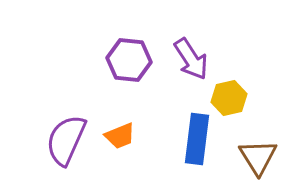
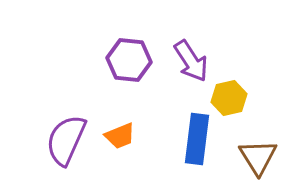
purple arrow: moved 2 px down
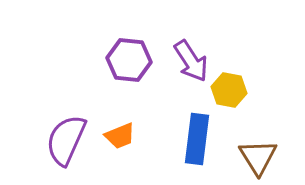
yellow hexagon: moved 8 px up; rotated 24 degrees clockwise
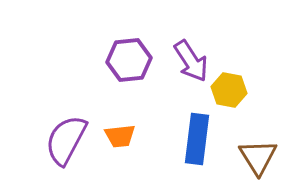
purple hexagon: rotated 12 degrees counterclockwise
orange trapezoid: rotated 16 degrees clockwise
purple semicircle: rotated 4 degrees clockwise
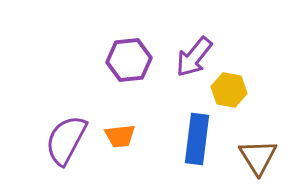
purple arrow: moved 3 px right, 4 px up; rotated 72 degrees clockwise
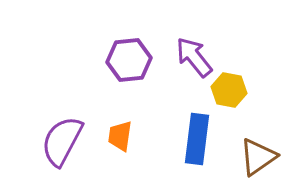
purple arrow: rotated 102 degrees clockwise
orange trapezoid: rotated 104 degrees clockwise
purple semicircle: moved 4 px left, 1 px down
brown triangle: rotated 27 degrees clockwise
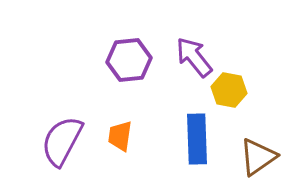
blue rectangle: rotated 9 degrees counterclockwise
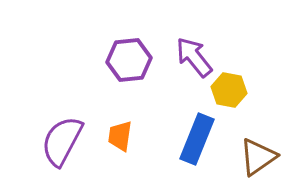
blue rectangle: rotated 24 degrees clockwise
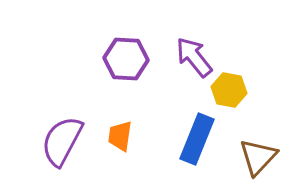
purple hexagon: moved 3 px left, 1 px up; rotated 9 degrees clockwise
brown triangle: rotated 12 degrees counterclockwise
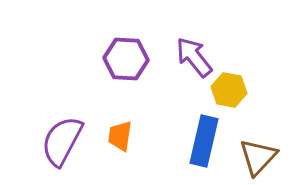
blue rectangle: moved 7 px right, 2 px down; rotated 9 degrees counterclockwise
